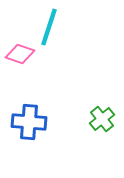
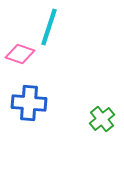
blue cross: moved 19 px up
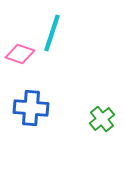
cyan line: moved 3 px right, 6 px down
blue cross: moved 2 px right, 5 px down
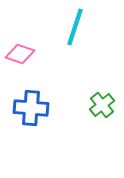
cyan line: moved 23 px right, 6 px up
green cross: moved 14 px up
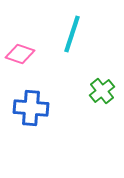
cyan line: moved 3 px left, 7 px down
green cross: moved 14 px up
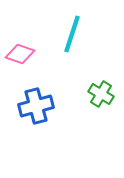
green cross: moved 1 px left, 3 px down; rotated 20 degrees counterclockwise
blue cross: moved 5 px right, 2 px up; rotated 20 degrees counterclockwise
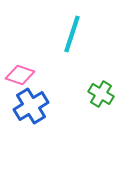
pink diamond: moved 21 px down
blue cross: moved 5 px left; rotated 16 degrees counterclockwise
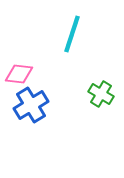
pink diamond: moved 1 px left, 1 px up; rotated 12 degrees counterclockwise
blue cross: moved 1 px up
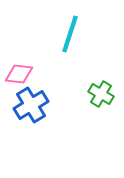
cyan line: moved 2 px left
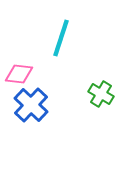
cyan line: moved 9 px left, 4 px down
blue cross: rotated 16 degrees counterclockwise
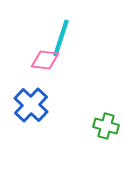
pink diamond: moved 26 px right, 14 px up
green cross: moved 5 px right, 32 px down; rotated 15 degrees counterclockwise
